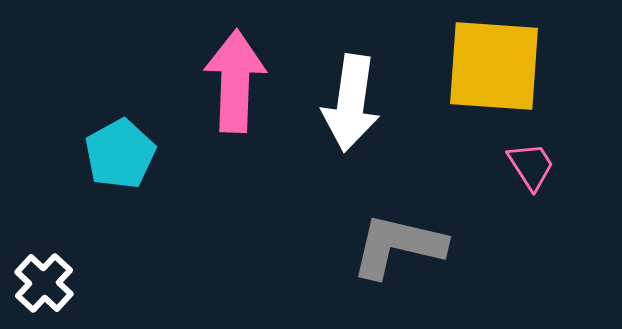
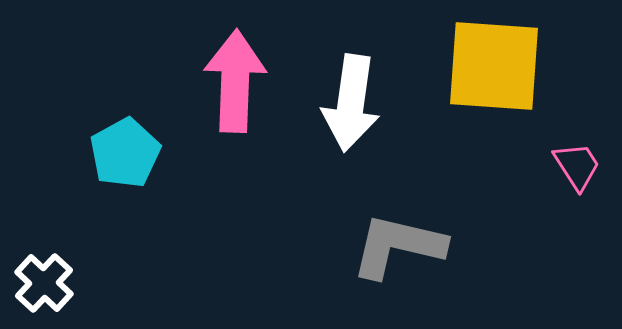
cyan pentagon: moved 5 px right, 1 px up
pink trapezoid: moved 46 px right
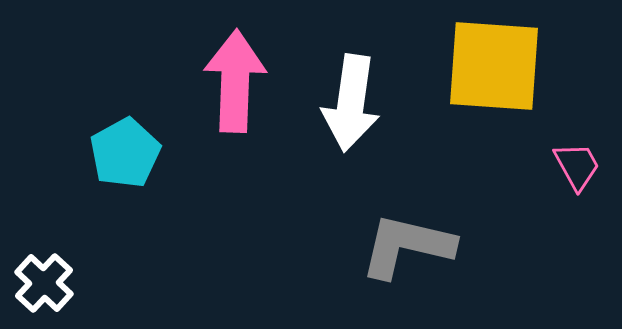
pink trapezoid: rotated 4 degrees clockwise
gray L-shape: moved 9 px right
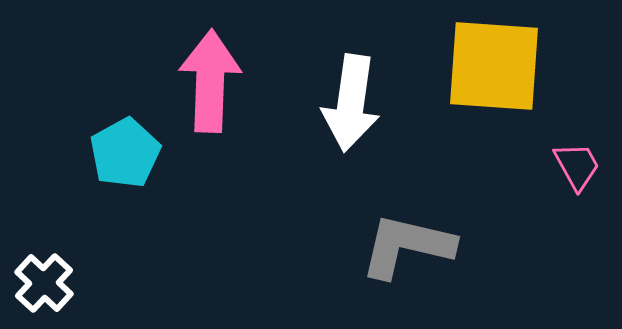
pink arrow: moved 25 px left
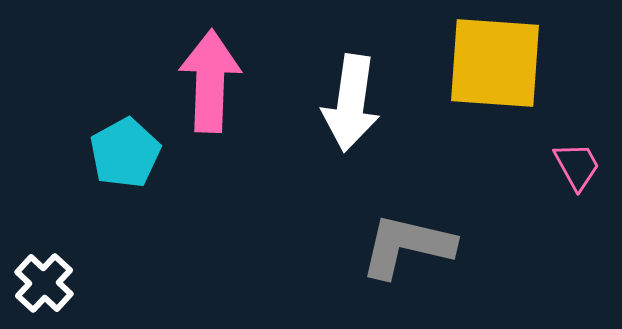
yellow square: moved 1 px right, 3 px up
